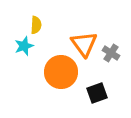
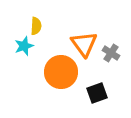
yellow semicircle: moved 1 px down
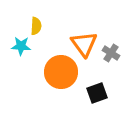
cyan star: moved 3 px left; rotated 24 degrees clockwise
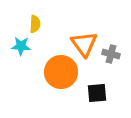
yellow semicircle: moved 1 px left, 2 px up
gray cross: moved 1 px down; rotated 18 degrees counterclockwise
black square: rotated 15 degrees clockwise
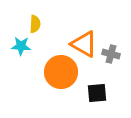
orange triangle: rotated 24 degrees counterclockwise
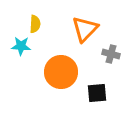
orange triangle: moved 1 px right, 15 px up; rotated 44 degrees clockwise
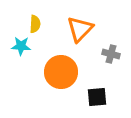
orange triangle: moved 5 px left
black square: moved 4 px down
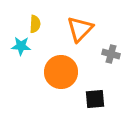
black square: moved 2 px left, 2 px down
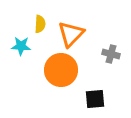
yellow semicircle: moved 5 px right
orange triangle: moved 9 px left, 5 px down
orange circle: moved 2 px up
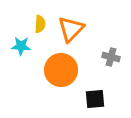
orange triangle: moved 5 px up
gray cross: moved 3 px down
